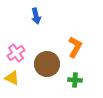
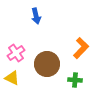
orange L-shape: moved 6 px right, 1 px down; rotated 15 degrees clockwise
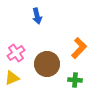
blue arrow: moved 1 px right
orange L-shape: moved 2 px left
yellow triangle: rotated 49 degrees counterclockwise
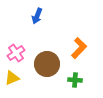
blue arrow: rotated 35 degrees clockwise
